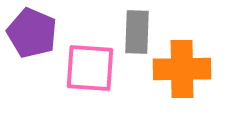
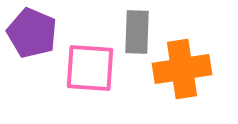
orange cross: rotated 8 degrees counterclockwise
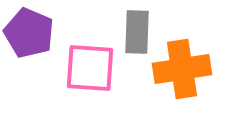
purple pentagon: moved 3 px left
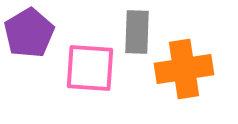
purple pentagon: rotated 18 degrees clockwise
orange cross: moved 2 px right
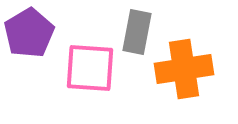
gray rectangle: rotated 9 degrees clockwise
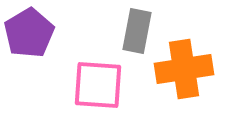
gray rectangle: moved 1 px up
pink square: moved 8 px right, 17 px down
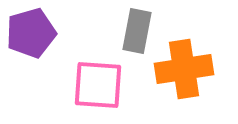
purple pentagon: moved 2 px right; rotated 15 degrees clockwise
